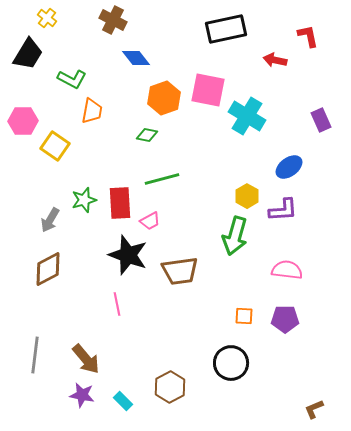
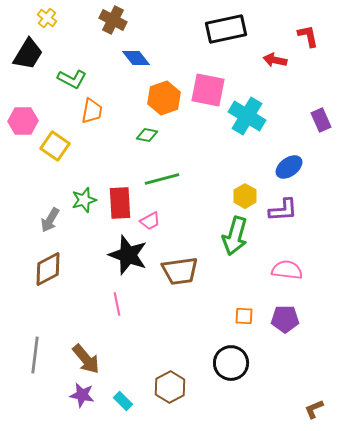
yellow hexagon: moved 2 px left
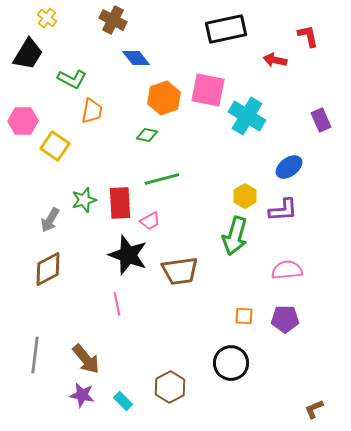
pink semicircle: rotated 12 degrees counterclockwise
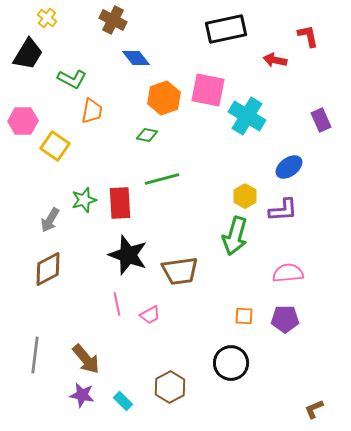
pink trapezoid: moved 94 px down
pink semicircle: moved 1 px right, 3 px down
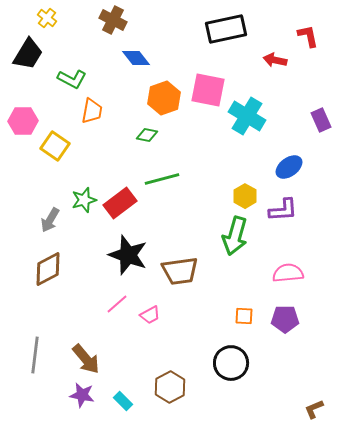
red rectangle: rotated 56 degrees clockwise
pink line: rotated 60 degrees clockwise
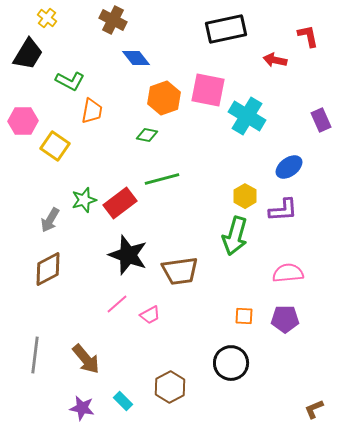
green L-shape: moved 2 px left, 2 px down
purple star: moved 13 px down
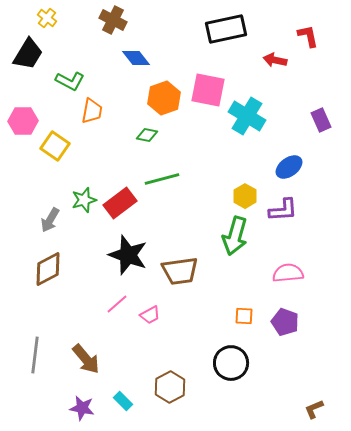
purple pentagon: moved 3 px down; rotated 20 degrees clockwise
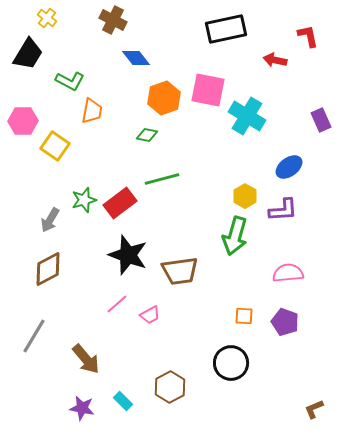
gray line: moved 1 px left, 19 px up; rotated 24 degrees clockwise
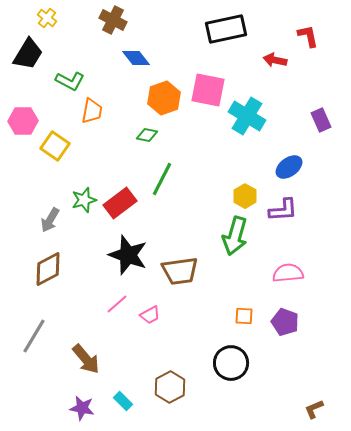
green line: rotated 48 degrees counterclockwise
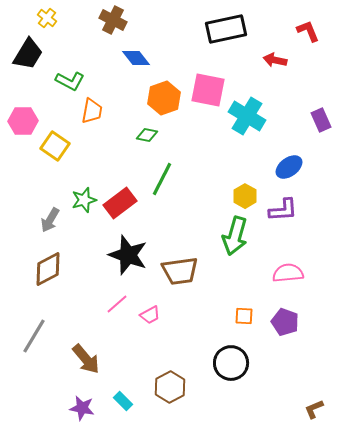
red L-shape: moved 5 px up; rotated 10 degrees counterclockwise
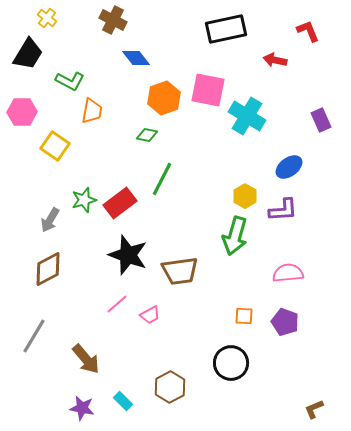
pink hexagon: moved 1 px left, 9 px up
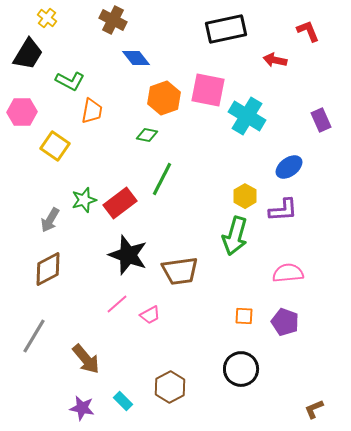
black circle: moved 10 px right, 6 px down
